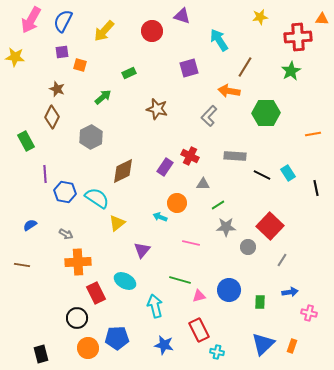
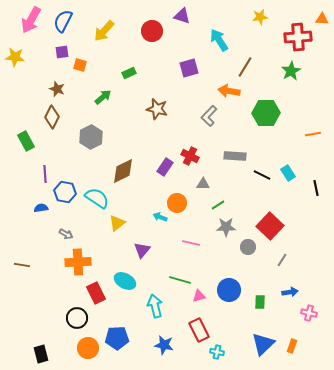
blue semicircle at (30, 225): moved 11 px right, 17 px up; rotated 24 degrees clockwise
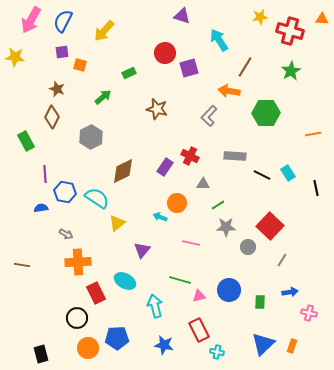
red circle at (152, 31): moved 13 px right, 22 px down
red cross at (298, 37): moved 8 px left, 6 px up; rotated 20 degrees clockwise
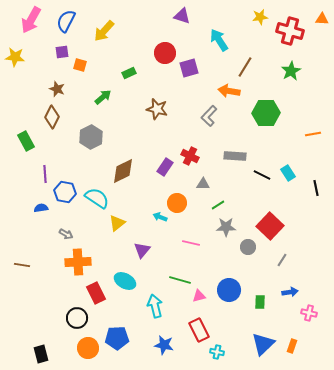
blue semicircle at (63, 21): moved 3 px right
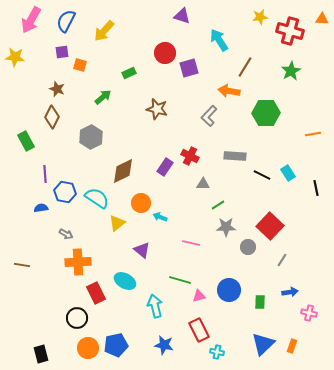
orange circle at (177, 203): moved 36 px left
purple triangle at (142, 250): rotated 30 degrees counterclockwise
blue pentagon at (117, 338): moved 1 px left, 7 px down; rotated 10 degrees counterclockwise
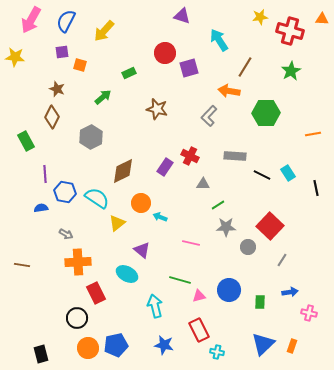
cyan ellipse at (125, 281): moved 2 px right, 7 px up
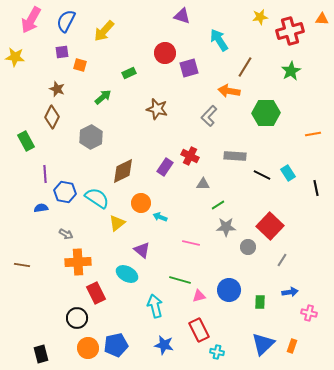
red cross at (290, 31): rotated 32 degrees counterclockwise
